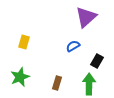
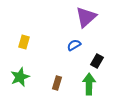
blue semicircle: moved 1 px right, 1 px up
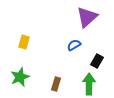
purple triangle: moved 1 px right
brown rectangle: moved 1 px left, 1 px down
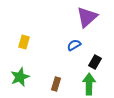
black rectangle: moved 2 px left, 1 px down
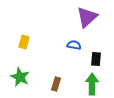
blue semicircle: rotated 40 degrees clockwise
black rectangle: moved 1 px right, 3 px up; rotated 24 degrees counterclockwise
green star: rotated 24 degrees counterclockwise
green arrow: moved 3 px right
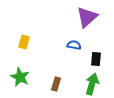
green arrow: rotated 15 degrees clockwise
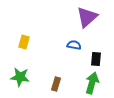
green star: rotated 18 degrees counterclockwise
green arrow: moved 1 px up
